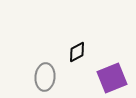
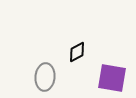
purple square: rotated 32 degrees clockwise
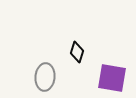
black diamond: rotated 45 degrees counterclockwise
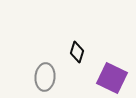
purple square: rotated 16 degrees clockwise
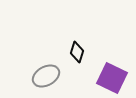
gray ellipse: moved 1 px right, 1 px up; rotated 56 degrees clockwise
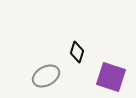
purple square: moved 1 px left, 1 px up; rotated 8 degrees counterclockwise
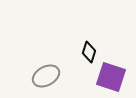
black diamond: moved 12 px right
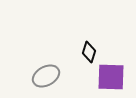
purple square: rotated 16 degrees counterclockwise
